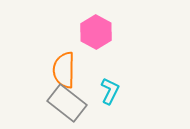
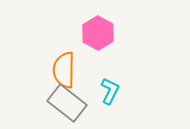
pink hexagon: moved 2 px right, 1 px down
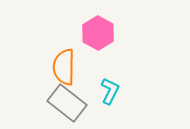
orange semicircle: moved 3 px up
